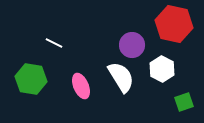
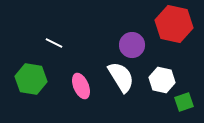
white hexagon: moved 11 px down; rotated 15 degrees counterclockwise
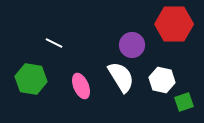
red hexagon: rotated 12 degrees counterclockwise
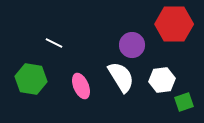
white hexagon: rotated 20 degrees counterclockwise
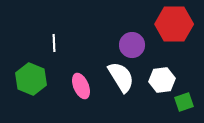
white line: rotated 60 degrees clockwise
green hexagon: rotated 12 degrees clockwise
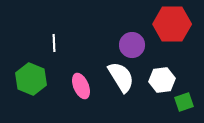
red hexagon: moved 2 px left
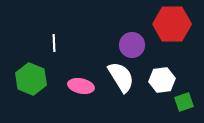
pink ellipse: rotated 55 degrees counterclockwise
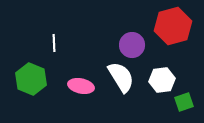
red hexagon: moved 1 px right, 2 px down; rotated 15 degrees counterclockwise
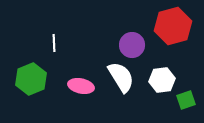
green hexagon: rotated 16 degrees clockwise
green square: moved 2 px right, 2 px up
